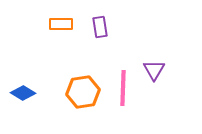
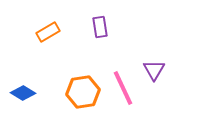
orange rectangle: moved 13 px left, 8 px down; rotated 30 degrees counterclockwise
pink line: rotated 27 degrees counterclockwise
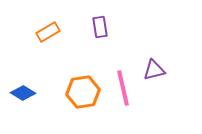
purple triangle: rotated 45 degrees clockwise
pink line: rotated 12 degrees clockwise
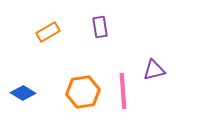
pink line: moved 3 px down; rotated 9 degrees clockwise
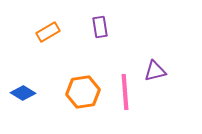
purple triangle: moved 1 px right, 1 px down
pink line: moved 2 px right, 1 px down
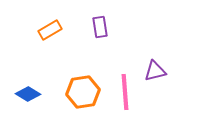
orange rectangle: moved 2 px right, 2 px up
blue diamond: moved 5 px right, 1 px down
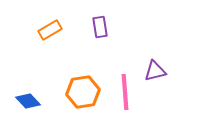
blue diamond: moved 7 px down; rotated 15 degrees clockwise
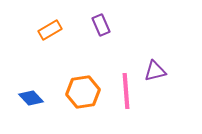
purple rectangle: moved 1 px right, 2 px up; rotated 15 degrees counterclockwise
pink line: moved 1 px right, 1 px up
blue diamond: moved 3 px right, 3 px up
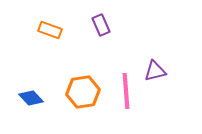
orange rectangle: rotated 50 degrees clockwise
